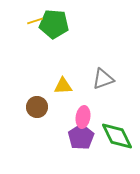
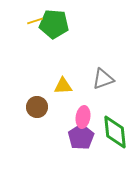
green diamond: moved 2 px left, 4 px up; rotated 20 degrees clockwise
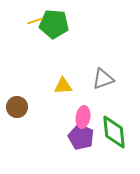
brown circle: moved 20 px left
green diamond: moved 1 px left
purple pentagon: rotated 15 degrees counterclockwise
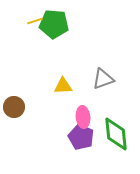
brown circle: moved 3 px left
pink ellipse: rotated 15 degrees counterclockwise
green diamond: moved 2 px right, 2 px down
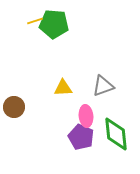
gray triangle: moved 7 px down
yellow triangle: moved 2 px down
pink ellipse: moved 3 px right, 1 px up
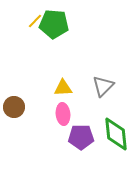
yellow line: rotated 28 degrees counterclockwise
gray triangle: rotated 25 degrees counterclockwise
pink ellipse: moved 23 px left, 2 px up
purple pentagon: rotated 25 degrees counterclockwise
